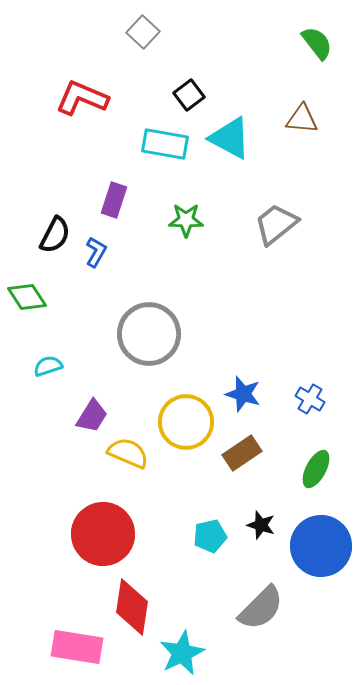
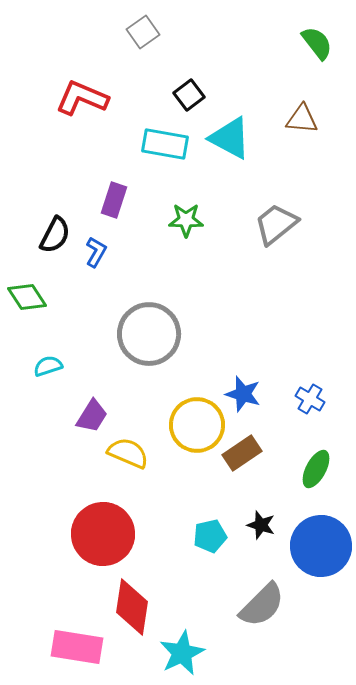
gray square: rotated 12 degrees clockwise
yellow circle: moved 11 px right, 3 px down
gray semicircle: moved 1 px right, 3 px up
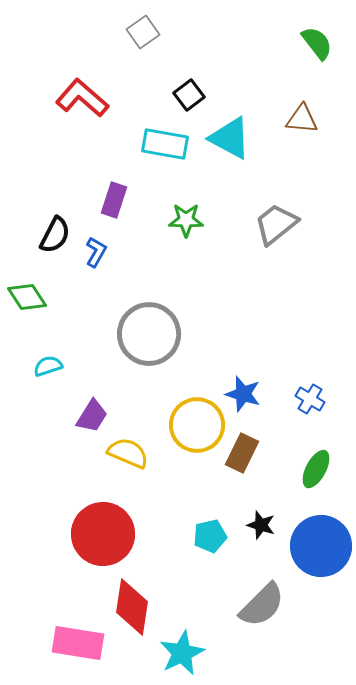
red L-shape: rotated 18 degrees clockwise
brown rectangle: rotated 30 degrees counterclockwise
pink rectangle: moved 1 px right, 4 px up
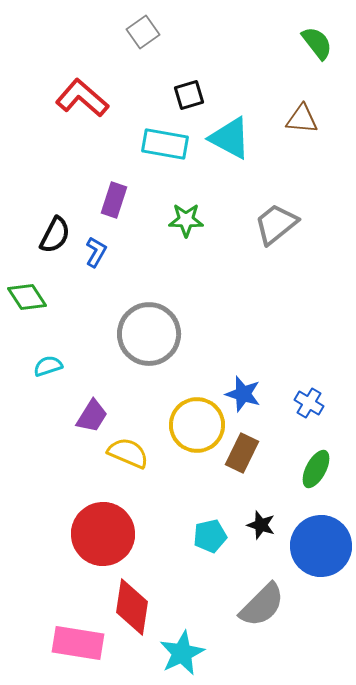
black square: rotated 20 degrees clockwise
blue cross: moved 1 px left, 4 px down
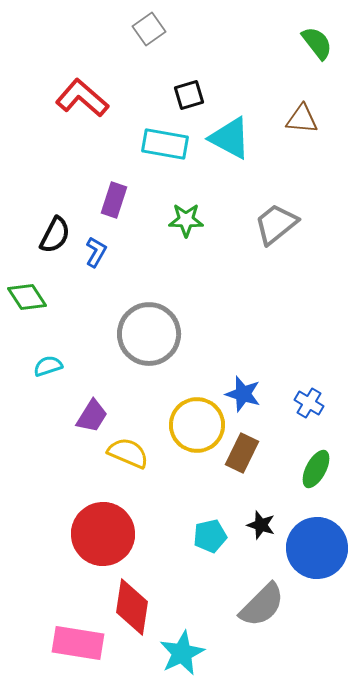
gray square: moved 6 px right, 3 px up
blue circle: moved 4 px left, 2 px down
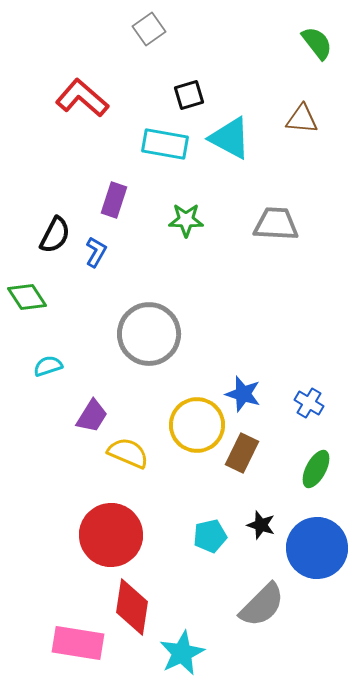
gray trapezoid: rotated 42 degrees clockwise
red circle: moved 8 px right, 1 px down
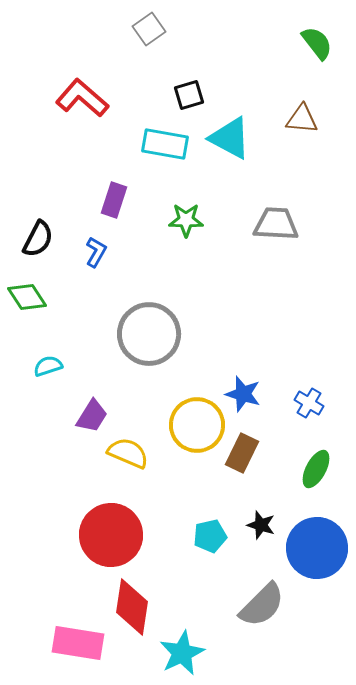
black semicircle: moved 17 px left, 4 px down
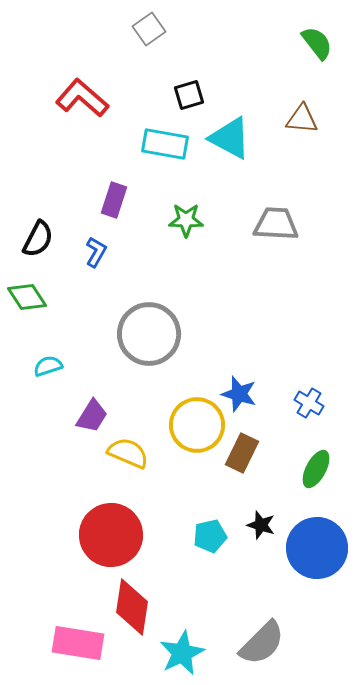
blue star: moved 4 px left
gray semicircle: moved 38 px down
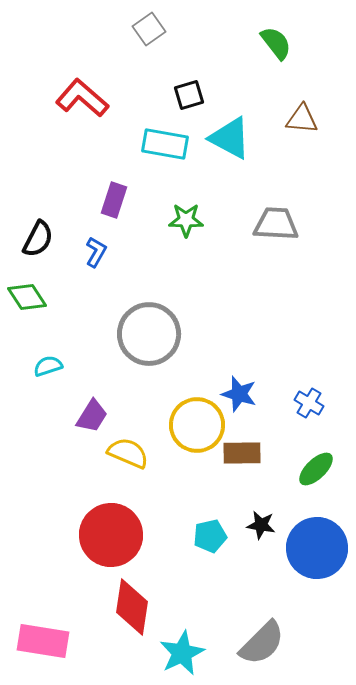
green semicircle: moved 41 px left
brown rectangle: rotated 63 degrees clockwise
green ellipse: rotated 18 degrees clockwise
black star: rotated 8 degrees counterclockwise
pink rectangle: moved 35 px left, 2 px up
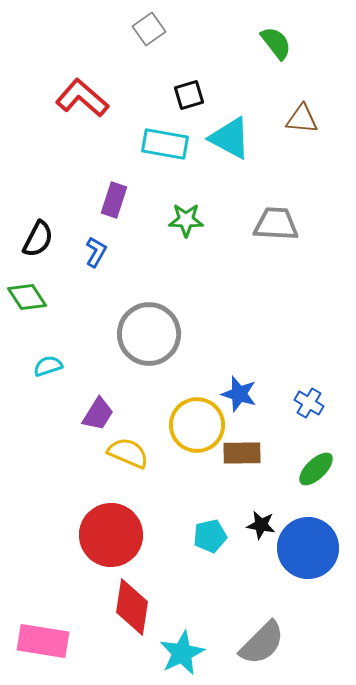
purple trapezoid: moved 6 px right, 2 px up
blue circle: moved 9 px left
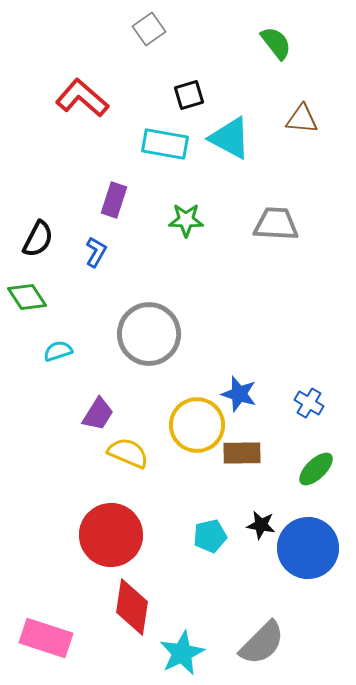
cyan semicircle: moved 10 px right, 15 px up
pink rectangle: moved 3 px right, 3 px up; rotated 9 degrees clockwise
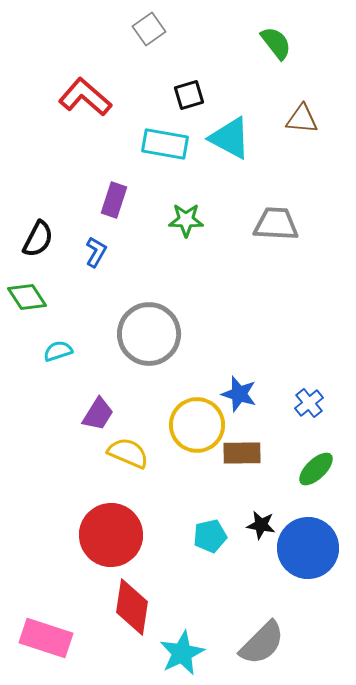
red L-shape: moved 3 px right, 1 px up
blue cross: rotated 20 degrees clockwise
